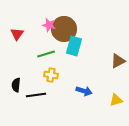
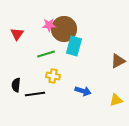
pink star: rotated 16 degrees counterclockwise
yellow cross: moved 2 px right, 1 px down
blue arrow: moved 1 px left
black line: moved 1 px left, 1 px up
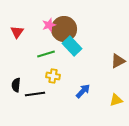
pink star: rotated 16 degrees counterclockwise
red triangle: moved 2 px up
cyan rectangle: moved 2 px left; rotated 60 degrees counterclockwise
blue arrow: rotated 63 degrees counterclockwise
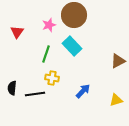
brown circle: moved 10 px right, 14 px up
green line: rotated 54 degrees counterclockwise
yellow cross: moved 1 px left, 2 px down
black semicircle: moved 4 px left, 3 px down
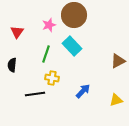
black semicircle: moved 23 px up
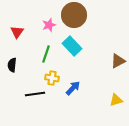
blue arrow: moved 10 px left, 3 px up
